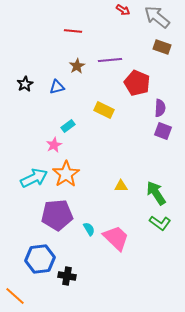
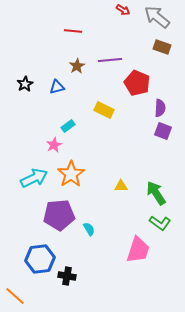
orange star: moved 5 px right
purple pentagon: moved 2 px right
pink trapezoid: moved 22 px right, 12 px down; rotated 64 degrees clockwise
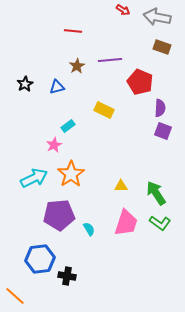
gray arrow: rotated 28 degrees counterclockwise
red pentagon: moved 3 px right, 1 px up
pink trapezoid: moved 12 px left, 27 px up
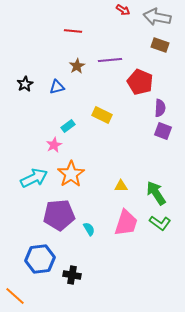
brown rectangle: moved 2 px left, 2 px up
yellow rectangle: moved 2 px left, 5 px down
black cross: moved 5 px right, 1 px up
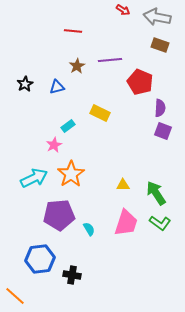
yellow rectangle: moved 2 px left, 2 px up
yellow triangle: moved 2 px right, 1 px up
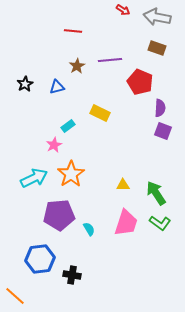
brown rectangle: moved 3 px left, 3 px down
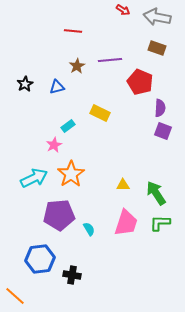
green L-shape: rotated 145 degrees clockwise
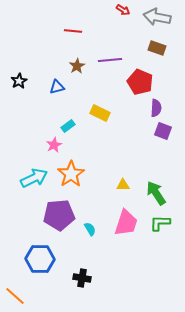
black star: moved 6 px left, 3 px up
purple semicircle: moved 4 px left
cyan semicircle: moved 1 px right
blue hexagon: rotated 8 degrees clockwise
black cross: moved 10 px right, 3 px down
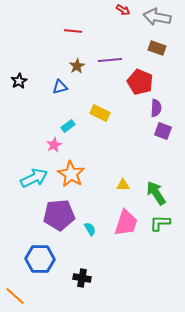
blue triangle: moved 3 px right
orange star: rotated 8 degrees counterclockwise
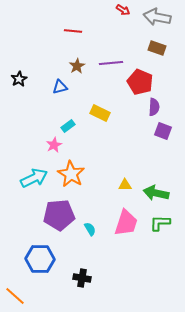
purple line: moved 1 px right, 3 px down
black star: moved 2 px up
purple semicircle: moved 2 px left, 1 px up
yellow triangle: moved 2 px right
green arrow: rotated 45 degrees counterclockwise
